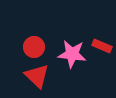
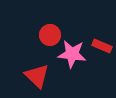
red circle: moved 16 px right, 12 px up
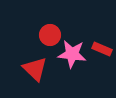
red rectangle: moved 3 px down
red triangle: moved 2 px left, 7 px up
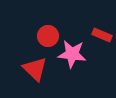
red circle: moved 2 px left, 1 px down
red rectangle: moved 14 px up
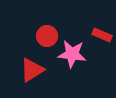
red circle: moved 1 px left
red triangle: moved 3 px left, 1 px down; rotated 44 degrees clockwise
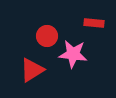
red rectangle: moved 8 px left, 12 px up; rotated 18 degrees counterclockwise
pink star: moved 1 px right
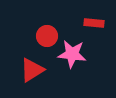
pink star: moved 1 px left
